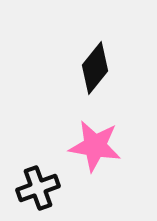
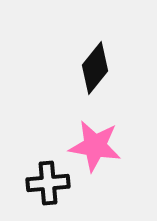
black cross: moved 10 px right, 5 px up; rotated 15 degrees clockwise
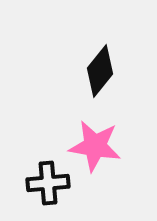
black diamond: moved 5 px right, 3 px down
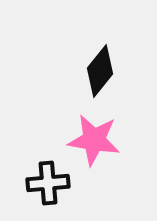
pink star: moved 1 px left, 6 px up
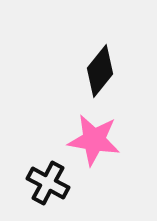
black cross: rotated 33 degrees clockwise
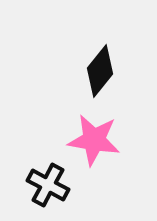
black cross: moved 2 px down
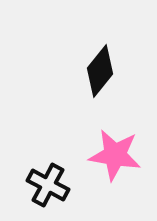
pink star: moved 21 px right, 15 px down
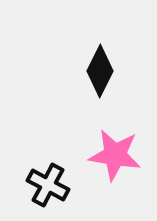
black diamond: rotated 12 degrees counterclockwise
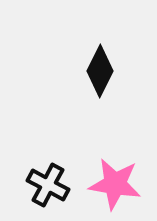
pink star: moved 29 px down
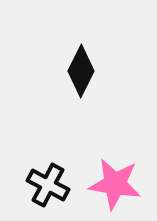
black diamond: moved 19 px left
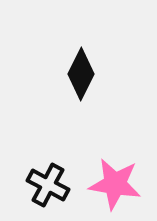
black diamond: moved 3 px down
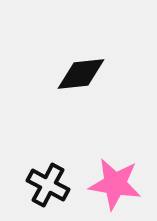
black diamond: rotated 57 degrees clockwise
